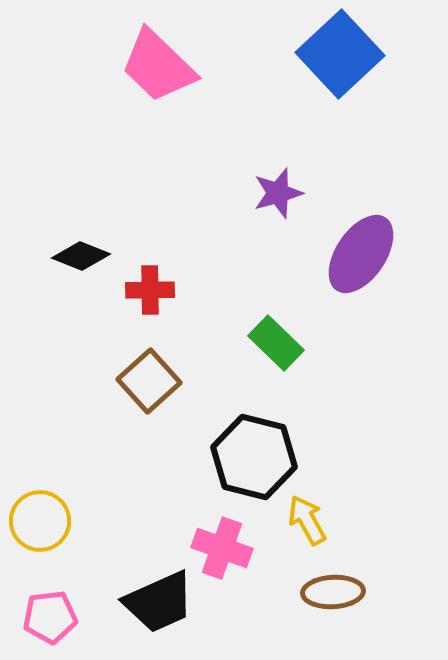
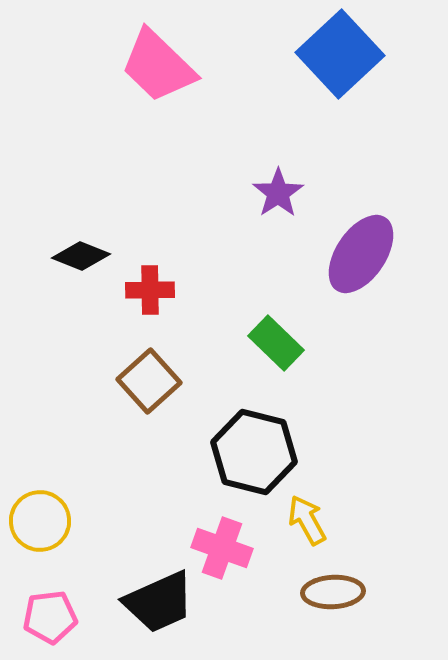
purple star: rotated 18 degrees counterclockwise
black hexagon: moved 5 px up
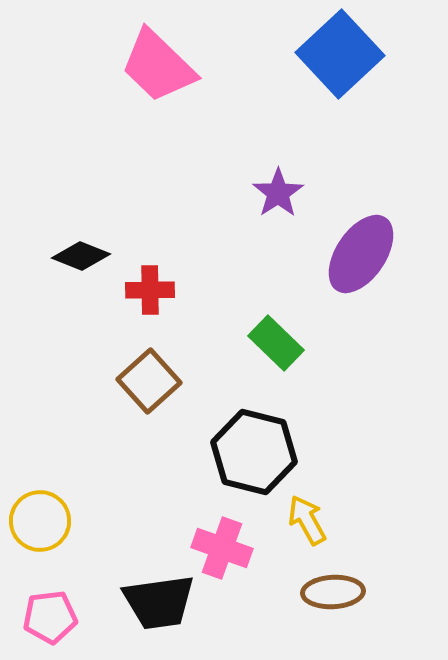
black trapezoid: rotated 16 degrees clockwise
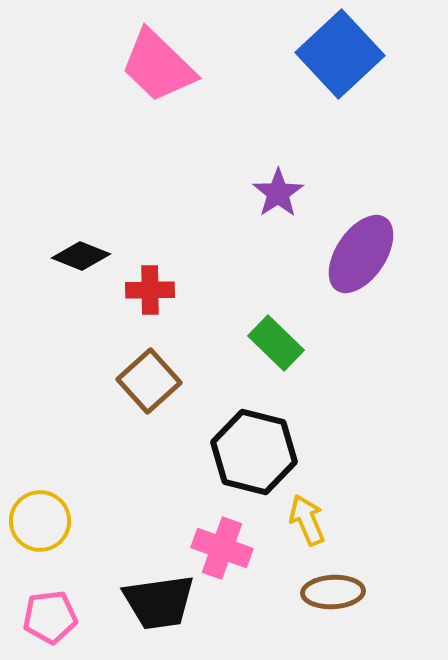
yellow arrow: rotated 6 degrees clockwise
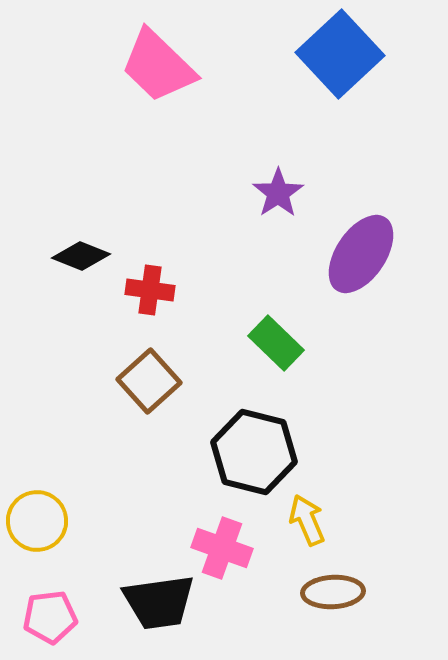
red cross: rotated 9 degrees clockwise
yellow circle: moved 3 px left
